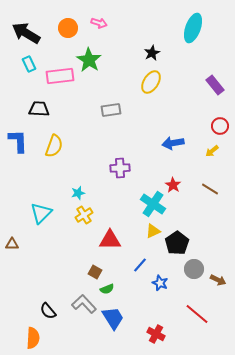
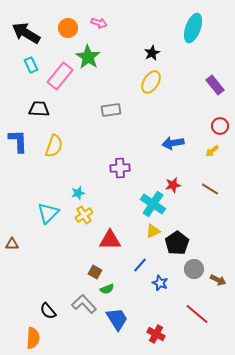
green star: moved 1 px left, 3 px up
cyan rectangle: moved 2 px right, 1 px down
pink rectangle: rotated 44 degrees counterclockwise
red star: rotated 28 degrees clockwise
cyan triangle: moved 7 px right
blue trapezoid: moved 4 px right, 1 px down
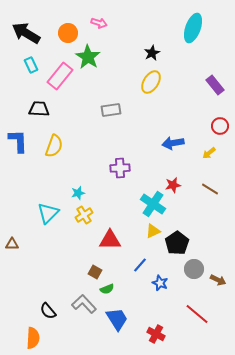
orange circle: moved 5 px down
yellow arrow: moved 3 px left, 2 px down
